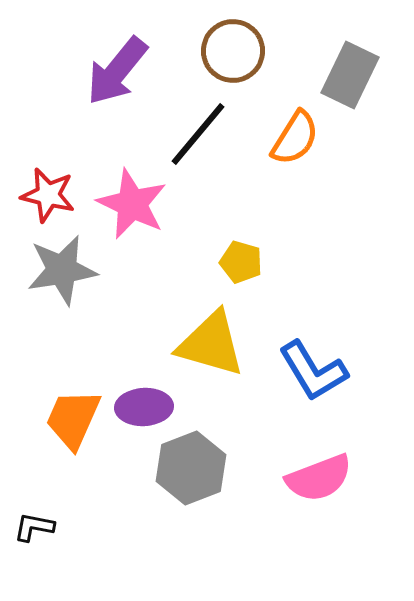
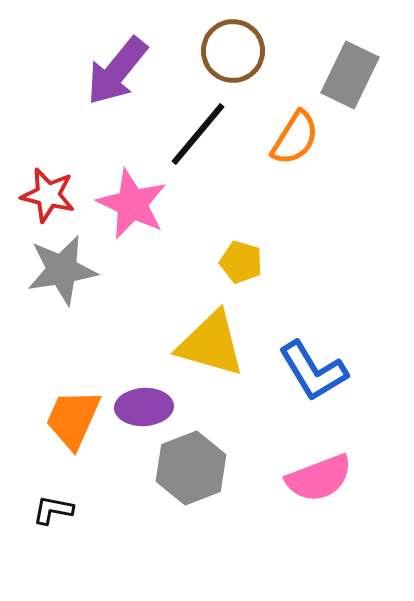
black L-shape: moved 19 px right, 17 px up
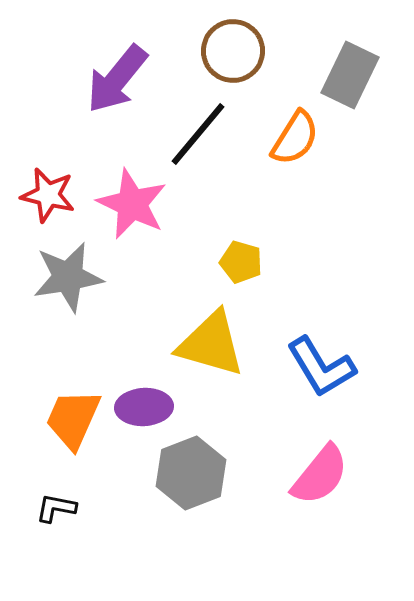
purple arrow: moved 8 px down
gray star: moved 6 px right, 7 px down
blue L-shape: moved 8 px right, 4 px up
gray hexagon: moved 5 px down
pink semicircle: moved 1 px right, 3 px up; rotated 30 degrees counterclockwise
black L-shape: moved 3 px right, 2 px up
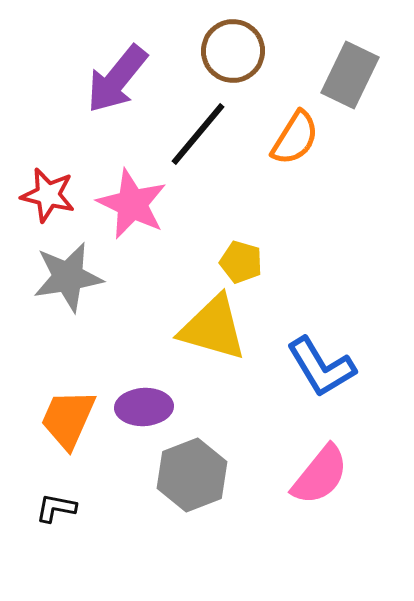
yellow triangle: moved 2 px right, 16 px up
orange trapezoid: moved 5 px left
gray hexagon: moved 1 px right, 2 px down
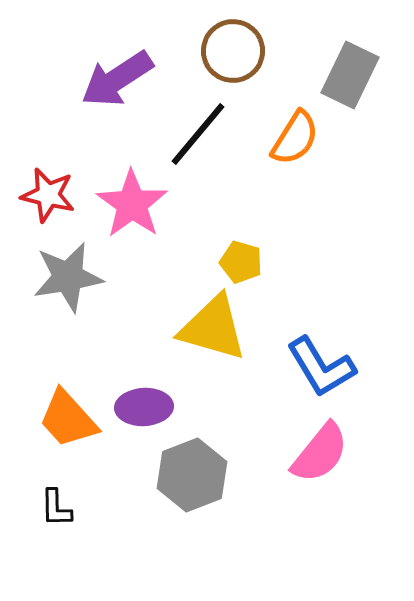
purple arrow: rotated 18 degrees clockwise
pink star: rotated 10 degrees clockwise
orange trapezoid: rotated 66 degrees counterclockwise
pink semicircle: moved 22 px up
black L-shape: rotated 102 degrees counterclockwise
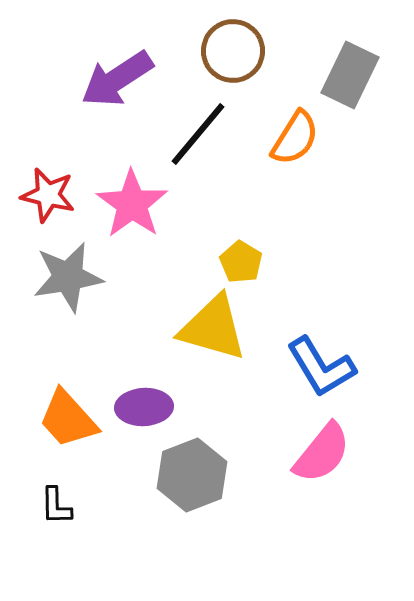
yellow pentagon: rotated 15 degrees clockwise
pink semicircle: moved 2 px right
black L-shape: moved 2 px up
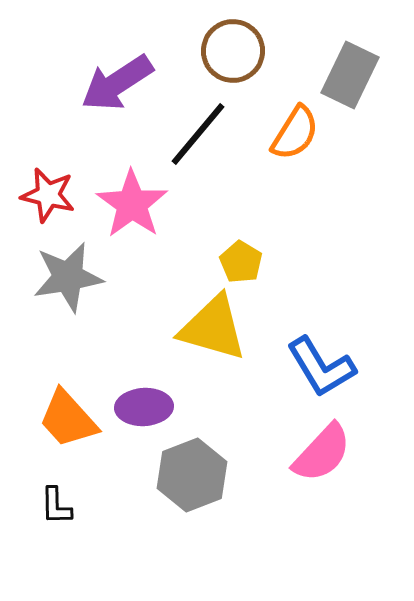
purple arrow: moved 4 px down
orange semicircle: moved 5 px up
pink semicircle: rotated 4 degrees clockwise
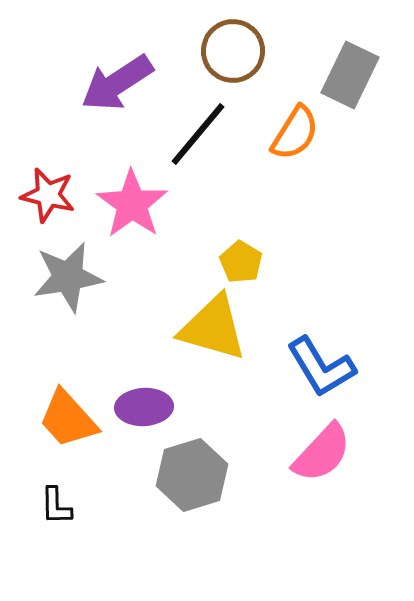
gray hexagon: rotated 4 degrees clockwise
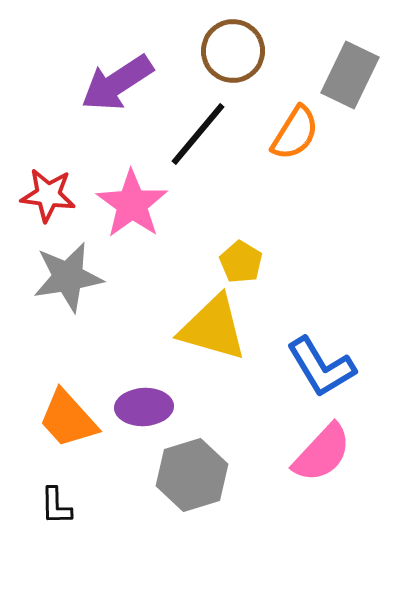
red star: rotated 6 degrees counterclockwise
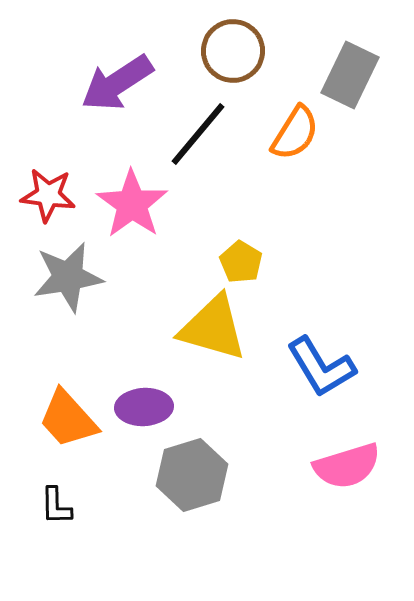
pink semicircle: moved 25 px right, 13 px down; rotated 30 degrees clockwise
